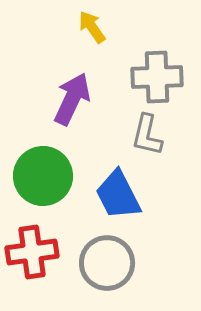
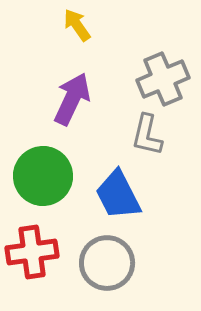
yellow arrow: moved 15 px left, 2 px up
gray cross: moved 6 px right, 2 px down; rotated 21 degrees counterclockwise
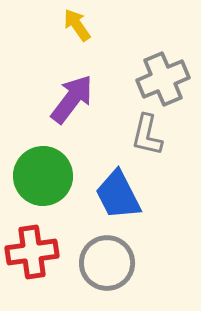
purple arrow: rotated 12 degrees clockwise
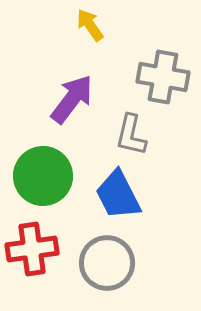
yellow arrow: moved 13 px right
gray cross: moved 2 px up; rotated 33 degrees clockwise
gray L-shape: moved 16 px left
red cross: moved 3 px up
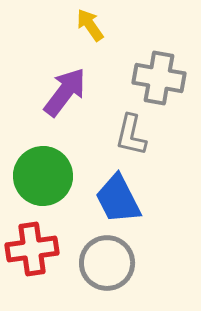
gray cross: moved 4 px left, 1 px down
purple arrow: moved 7 px left, 7 px up
blue trapezoid: moved 4 px down
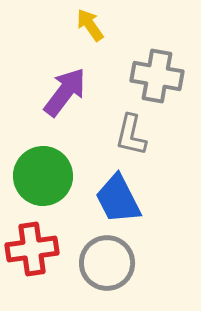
gray cross: moved 2 px left, 2 px up
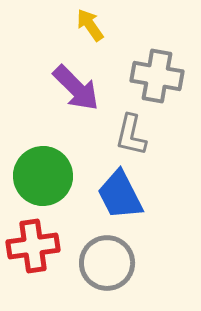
purple arrow: moved 11 px right, 4 px up; rotated 98 degrees clockwise
blue trapezoid: moved 2 px right, 4 px up
red cross: moved 1 px right, 3 px up
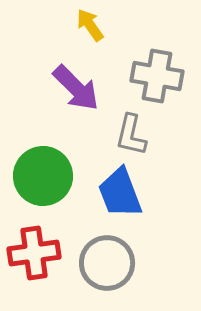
blue trapezoid: moved 2 px up; rotated 6 degrees clockwise
red cross: moved 1 px right, 7 px down
